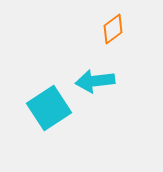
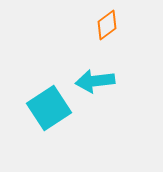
orange diamond: moved 6 px left, 4 px up
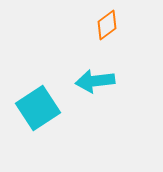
cyan square: moved 11 px left
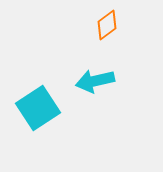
cyan arrow: rotated 6 degrees counterclockwise
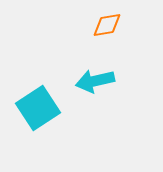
orange diamond: rotated 28 degrees clockwise
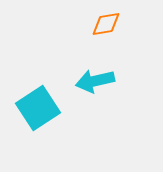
orange diamond: moved 1 px left, 1 px up
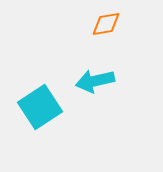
cyan square: moved 2 px right, 1 px up
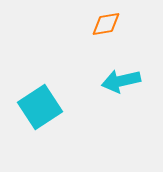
cyan arrow: moved 26 px right
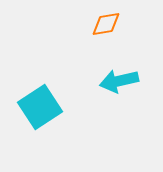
cyan arrow: moved 2 px left
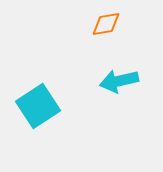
cyan square: moved 2 px left, 1 px up
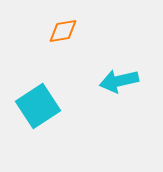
orange diamond: moved 43 px left, 7 px down
